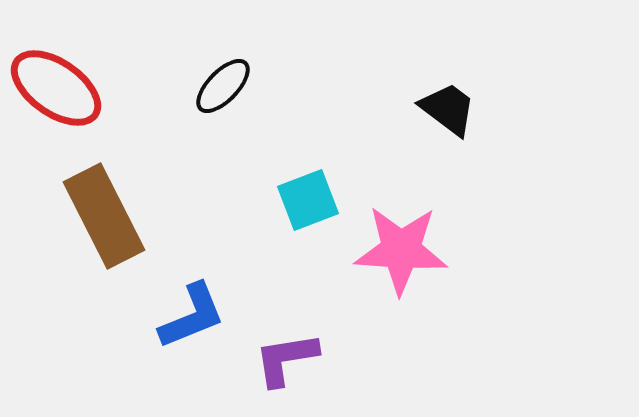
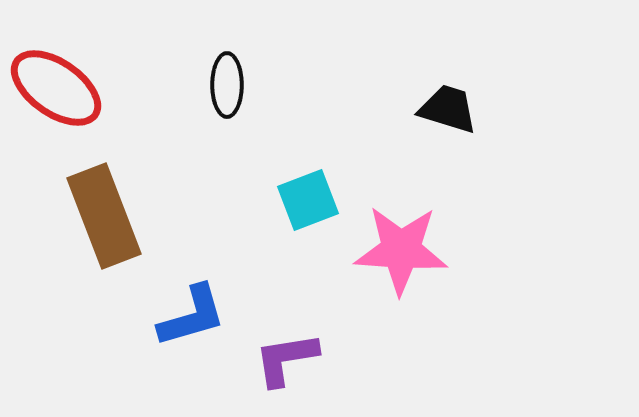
black ellipse: moved 4 px right, 1 px up; rotated 44 degrees counterclockwise
black trapezoid: rotated 20 degrees counterclockwise
brown rectangle: rotated 6 degrees clockwise
blue L-shape: rotated 6 degrees clockwise
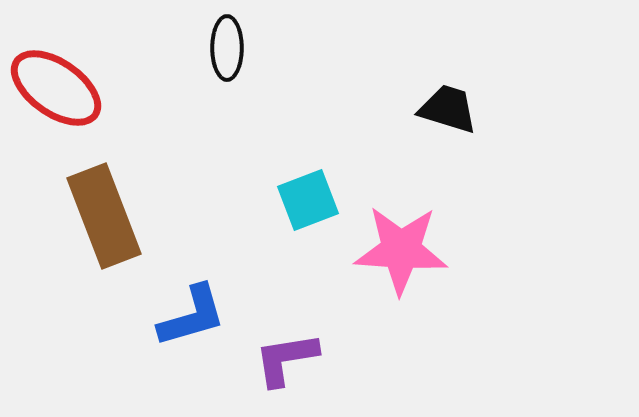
black ellipse: moved 37 px up
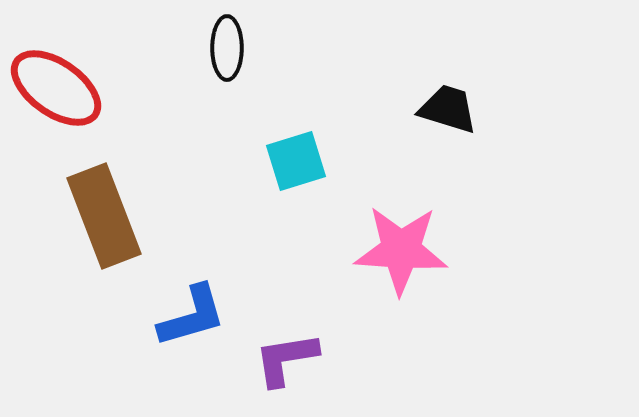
cyan square: moved 12 px left, 39 px up; rotated 4 degrees clockwise
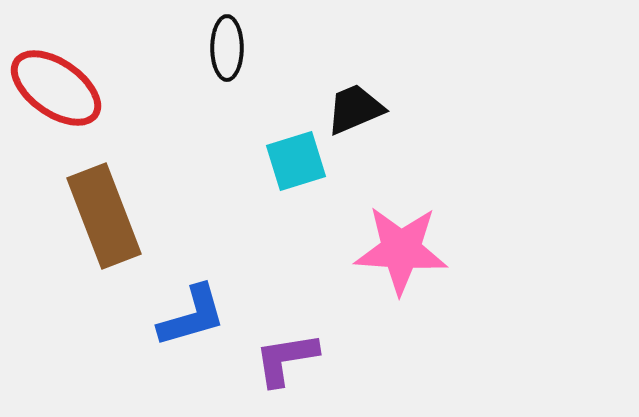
black trapezoid: moved 93 px left; rotated 40 degrees counterclockwise
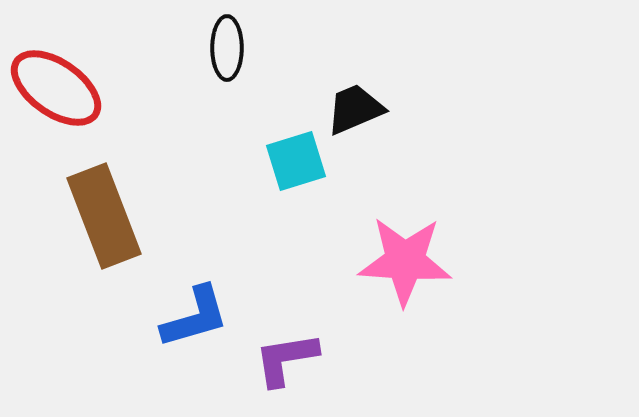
pink star: moved 4 px right, 11 px down
blue L-shape: moved 3 px right, 1 px down
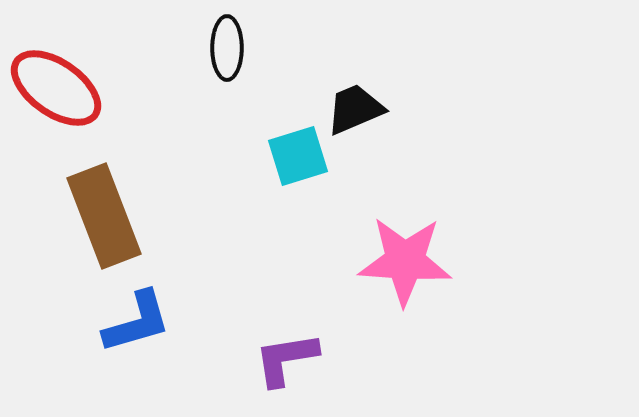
cyan square: moved 2 px right, 5 px up
blue L-shape: moved 58 px left, 5 px down
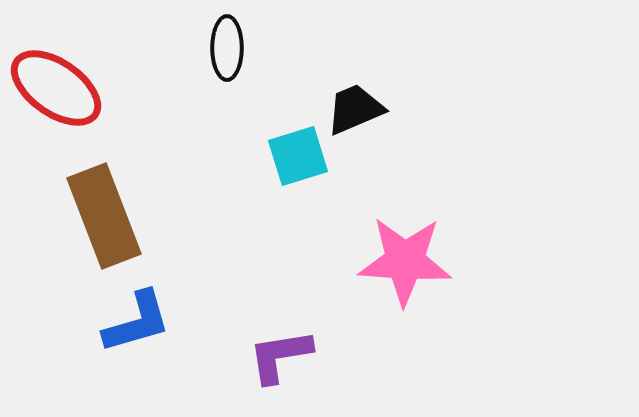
purple L-shape: moved 6 px left, 3 px up
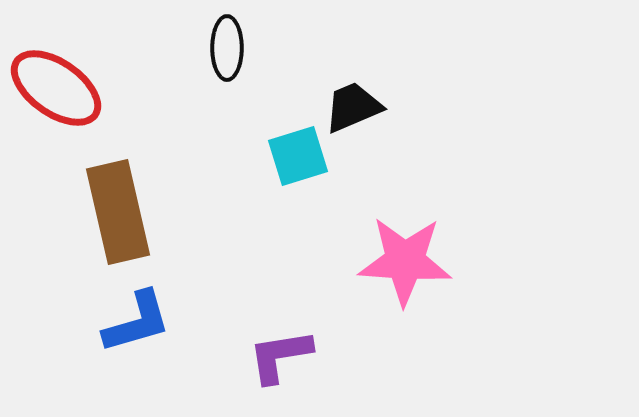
black trapezoid: moved 2 px left, 2 px up
brown rectangle: moved 14 px right, 4 px up; rotated 8 degrees clockwise
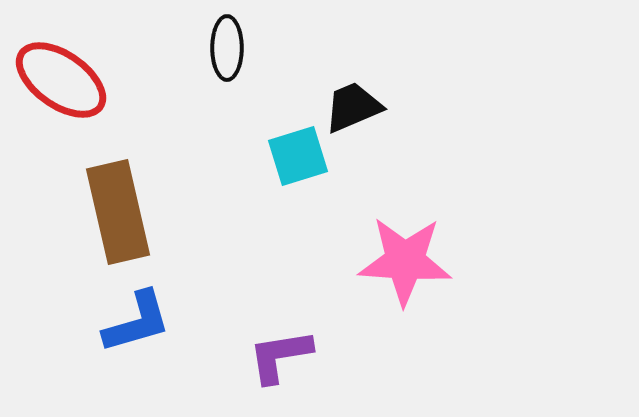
red ellipse: moved 5 px right, 8 px up
